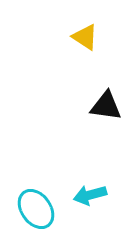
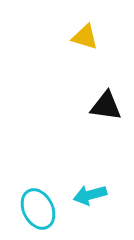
yellow triangle: rotated 16 degrees counterclockwise
cyan ellipse: moved 2 px right; rotated 9 degrees clockwise
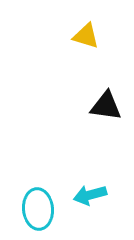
yellow triangle: moved 1 px right, 1 px up
cyan ellipse: rotated 21 degrees clockwise
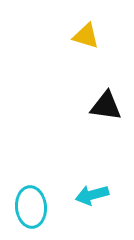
cyan arrow: moved 2 px right
cyan ellipse: moved 7 px left, 2 px up
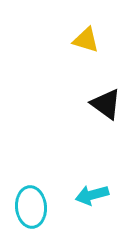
yellow triangle: moved 4 px down
black triangle: moved 2 px up; rotated 28 degrees clockwise
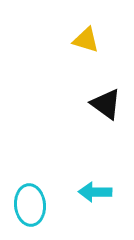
cyan arrow: moved 3 px right, 3 px up; rotated 16 degrees clockwise
cyan ellipse: moved 1 px left, 2 px up
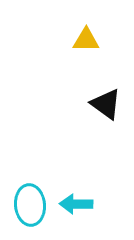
yellow triangle: rotated 16 degrees counterclockwise
cyan arrow: moved 19 px left, 12 px down
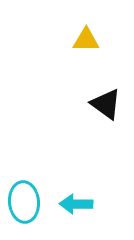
cyan ellipse: moved 6 px left, 3 px up
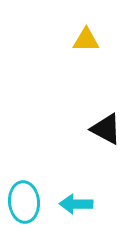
black triangle: moved 25 px down; rotated 8 degrees counterclockwise
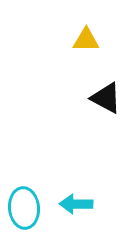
black triangle: moved 31 px up
cyan ellipse: moved 6 px down
